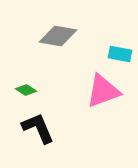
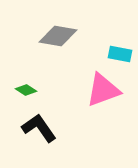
pink triangle: moved 1 px up
black L-shape: moved 1 px right; rotated 12 degrees counterclockwise
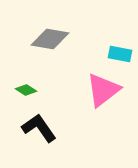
gray diamond: moved 8 px left, 3 px down
pink triangle: rotated 18 degrees counterclockwise
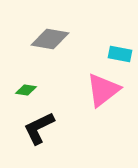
green diamond: rotated 25 degrees counterclockwise
black L-shape: rotated 81 degrees counterclockwise
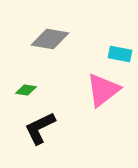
black L-shape: moved 1 px right
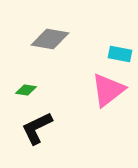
pink triangle: moved 5 px right
black L-shape: moved 3 px left
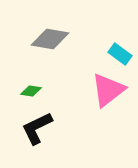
cyan rectangle: rotated 25 degrees clockwise
green diamond: moved 5 px right, 1 px down
